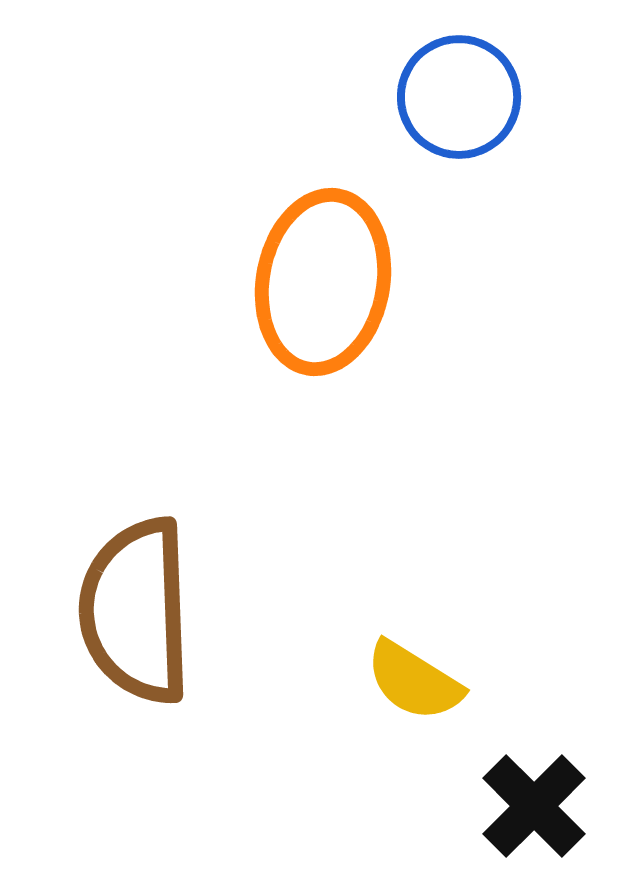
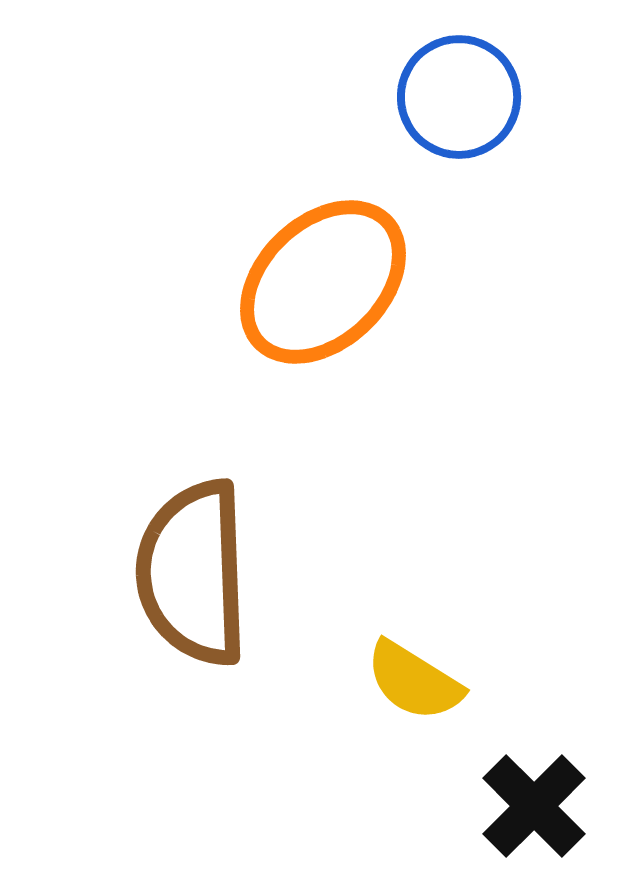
orange ellipse: rotated 36 degrees clockwise
brown semicircle: moved 57 px right, 38 px up
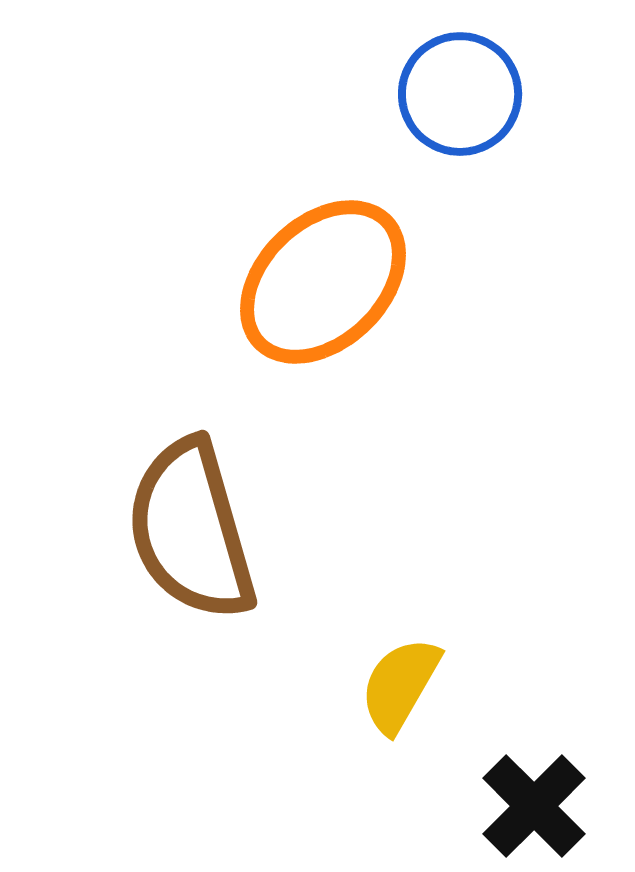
blue circle: moved 1 px right, 3 px up
brown semicircle: moved 2 px left, 43 px up; rotated 14 degrees counterclockwise
yellow semicircle: moved 14 px left, 4 px down; rotated 88 degrees clockwise
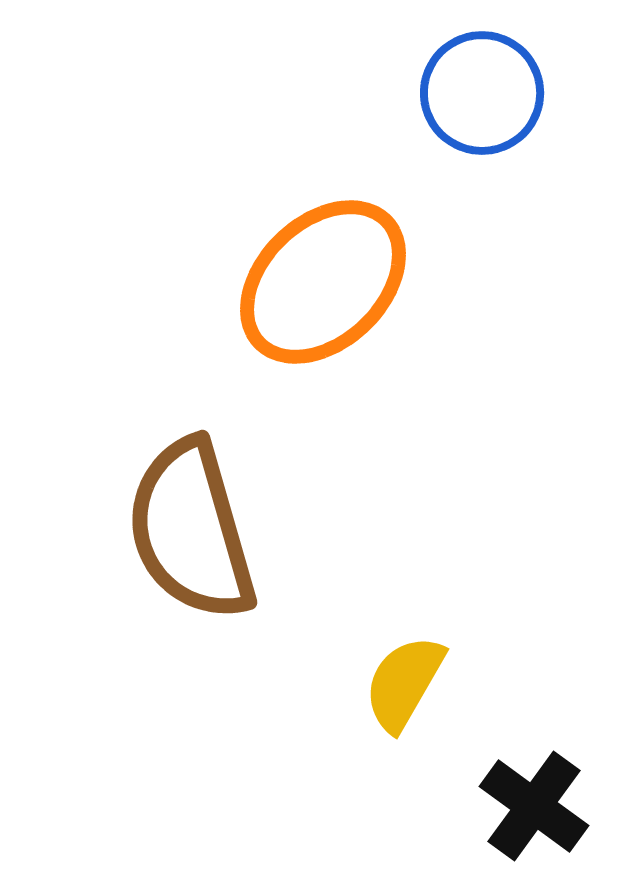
blue circle: moved 22 px right, 1 px up
yellow semicircle: moved 4 px right, 2 px up
black cross: rotated 9 degrees counterclockwise
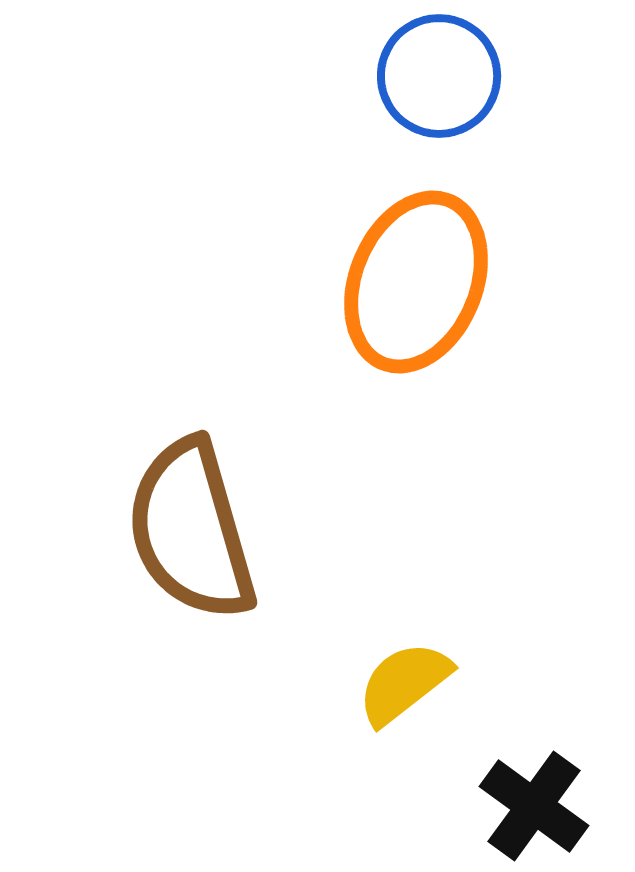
blue circle: moved 43 px left, 17 px up
orange ellipse: moved 93 px right; rotated 24 degrees counterclockwise
yellow semicircle: rotated 22 degrees clockwise
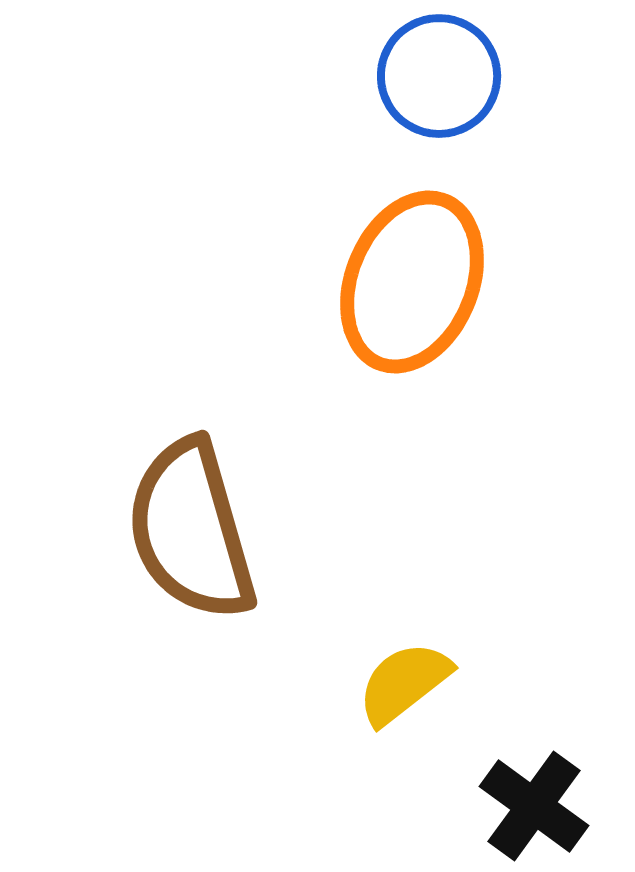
orange ellipse: moved 4 px left
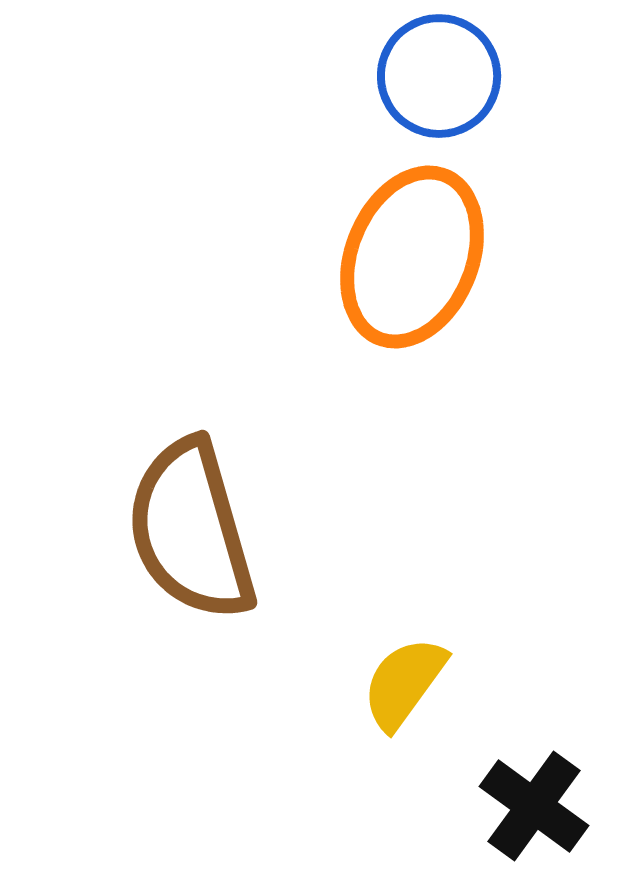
orange ellipse: moved 25 px up
yellow semicircle: rotated 16 degrees counterclockwise
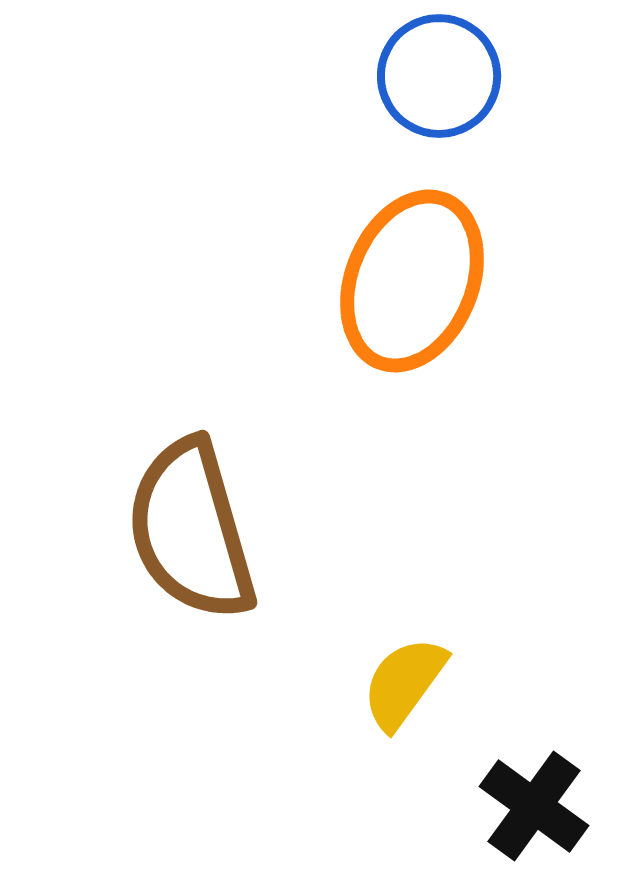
orange ellipse: moved 24 px down
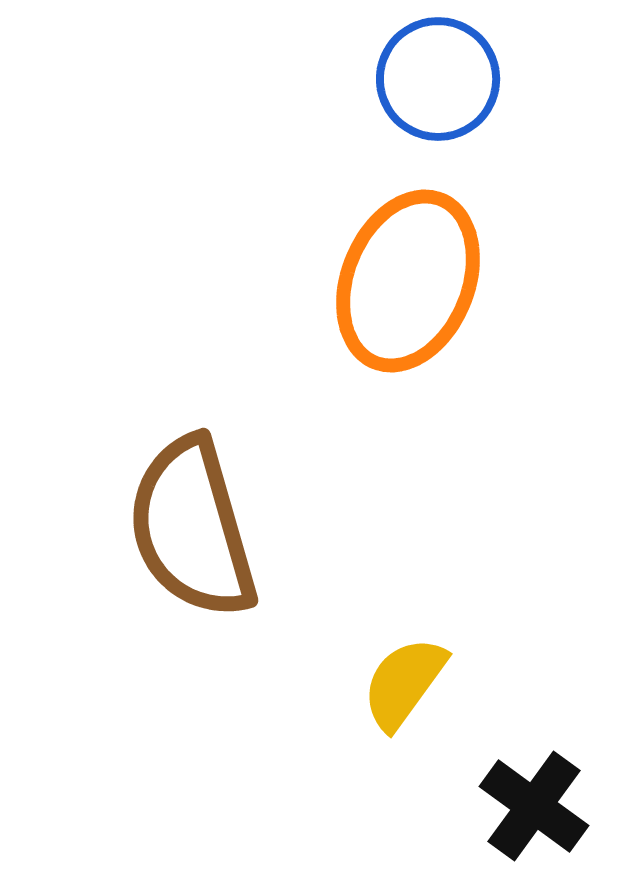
blue circle: moved 1 px left, 3 px down
orange ellipse: moved 4 px left
brown semicircle: moved 1 px right, 2 px up
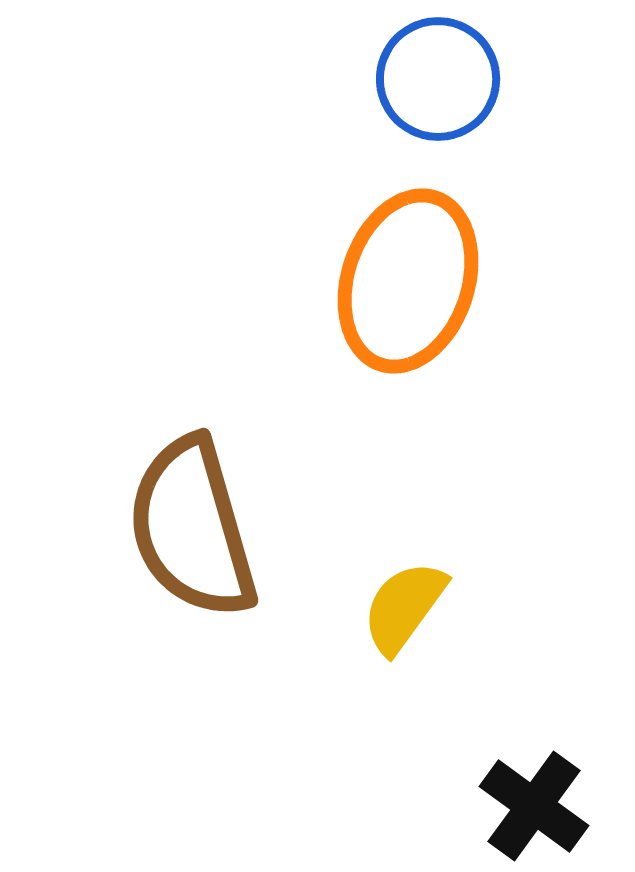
orange ellipse: rotated 4 degrees counterclockwise
yellow semicircle: moved 76 px up
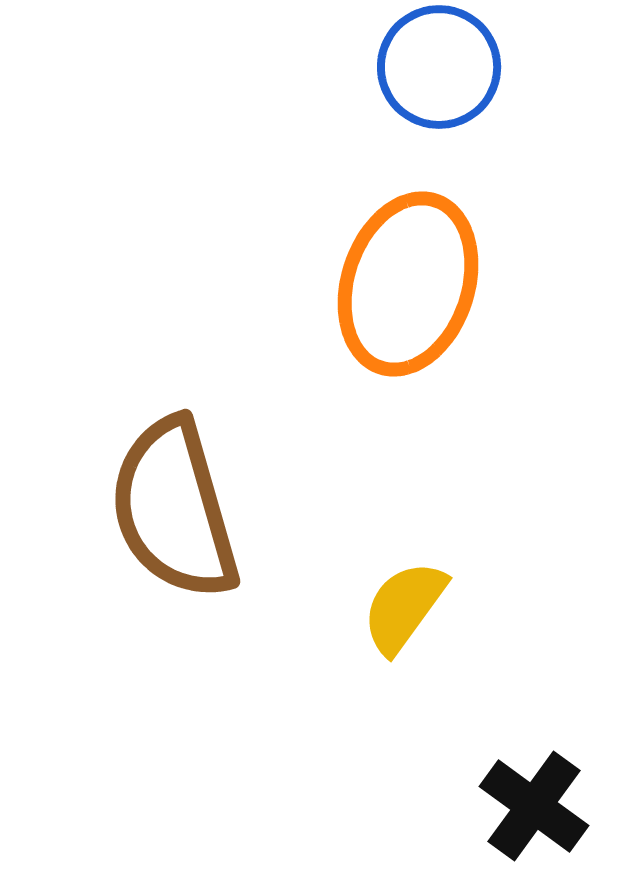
blue circle: moved 1 px right, 12 px up
orange ellipse: moved 3 px down
brown semicircle: moved 18 px left, 19 px up
